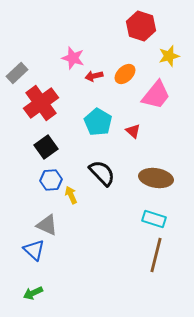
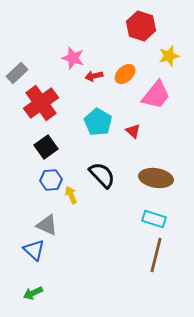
black semicircle: moved 2 px down
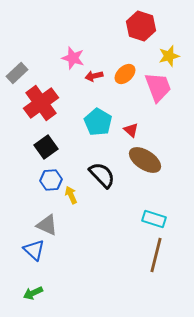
pink trapezoid: moved 2 px right, 8 px up; rotated 60 degrees counterclockwise
red triangle: moved 2 px left, 1 px up
brown ellipse: moved 11 px left, 18 px up; rotated 24 degrees clockwise
